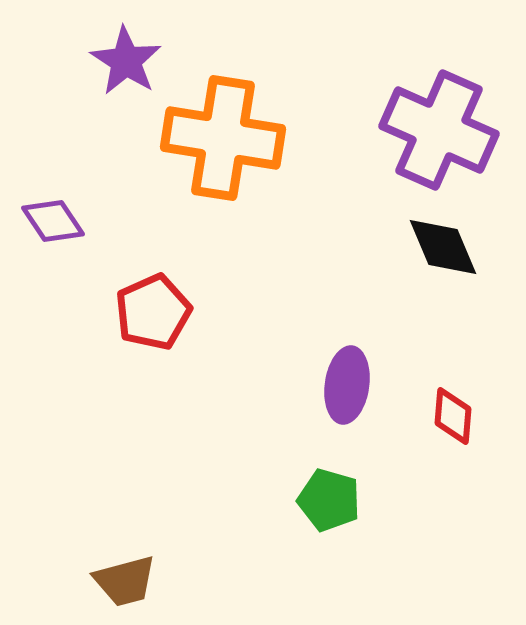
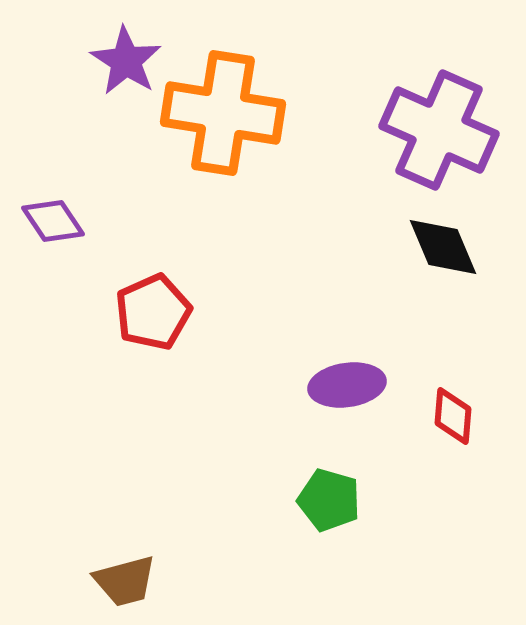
orange cross: moved 25 px up
purple ellipse: rotated 74 degrees clockwise
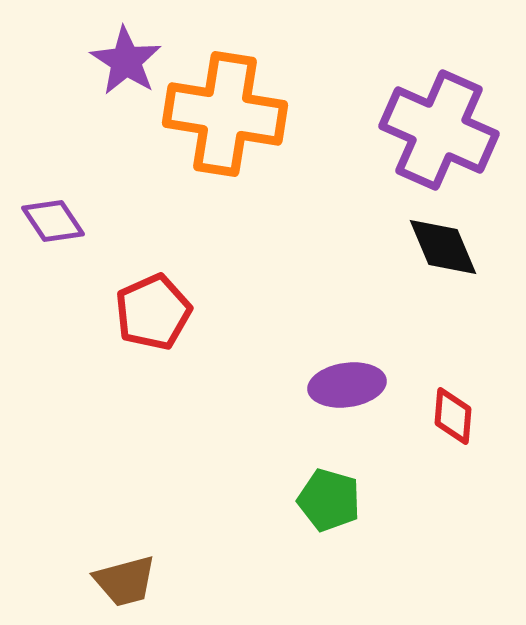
orange cross: moved 2 px right, 1 px down
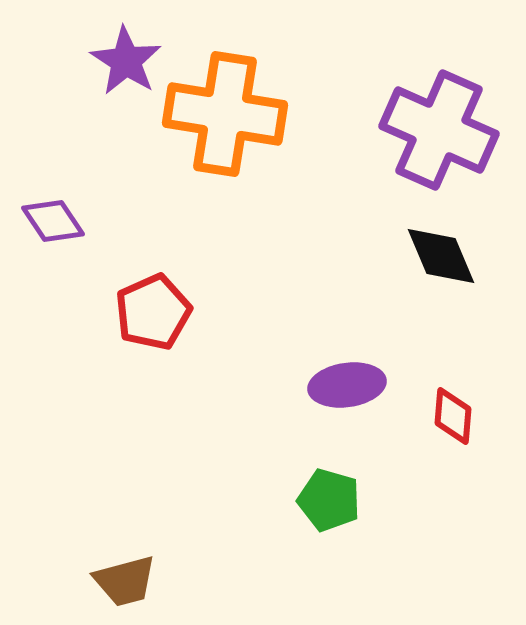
black diamond: moved 2 px left, 9 px down
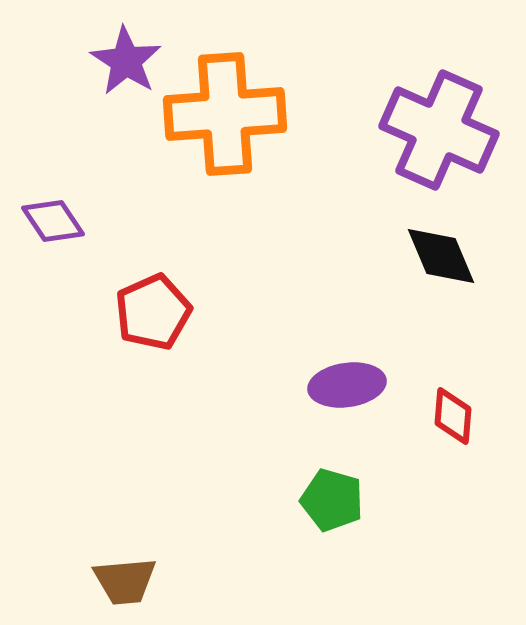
orange cross: rotated 13 degrees counterclockwise
green pentagon: moved 3 px right
brown trapezoid: rotated 10 degrees clockwise
